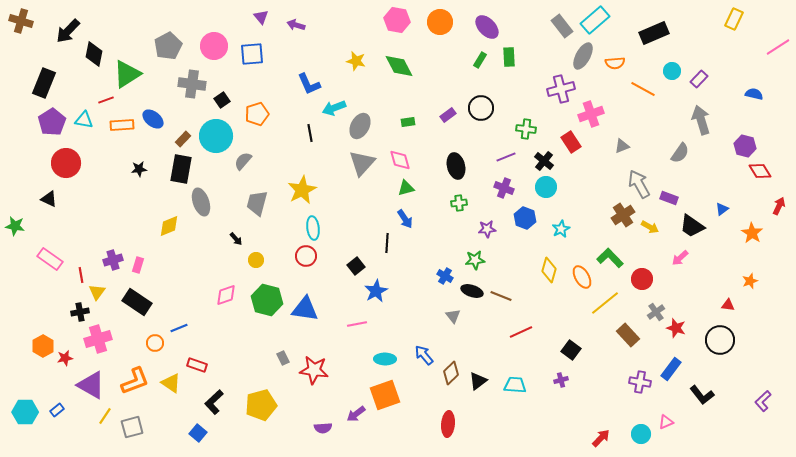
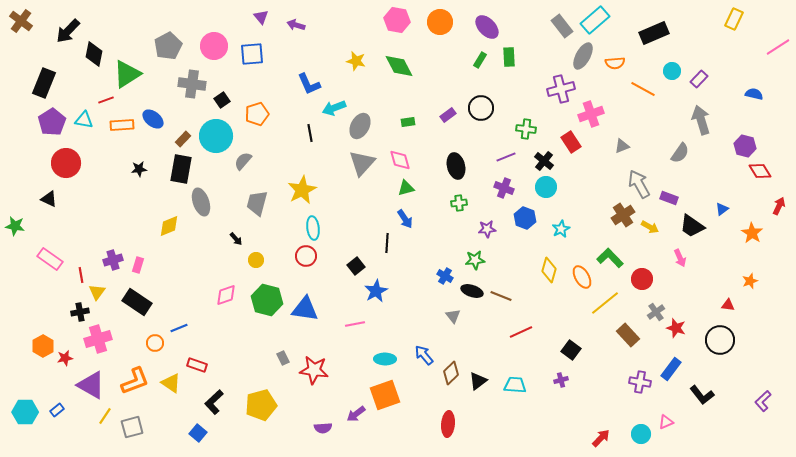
brown cross at (21, 21): rotated 20 degrees clockwise
pink arrow at (680, 258): rotated 72 degrees counterclockwise
pink line at (357, 324): moved 2 px left
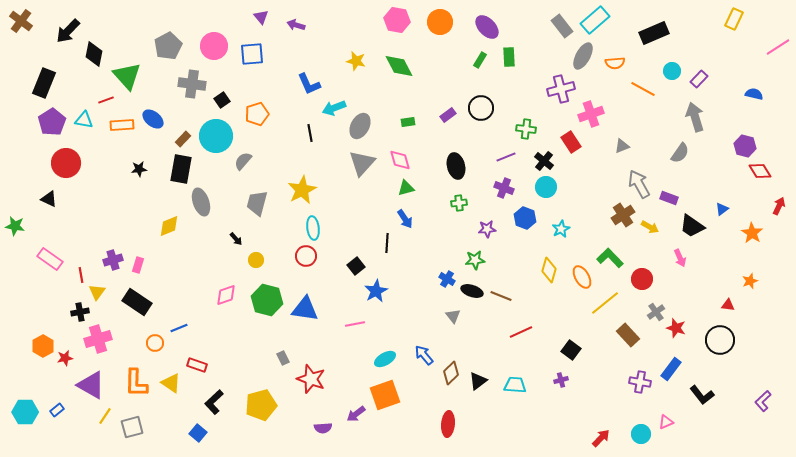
green triangle at (127, 74): moved 2 px down; rotated 40 degrees counterclockwise
gray arrow at (701, 120): moved 6 px left, 3 px up
blue cross at (445, 276): moved 2 px right, 3 px down
cyan ellipse at (385, 359): rotated 30 degrees counterclockwise
red star at (314, 370): moved 3 px left, 9 px down; rotated 12 degrees clockwise
orange L-shape at (135, 381): moved 1 px right, 2 px down; rotated 112 degrees clockwise
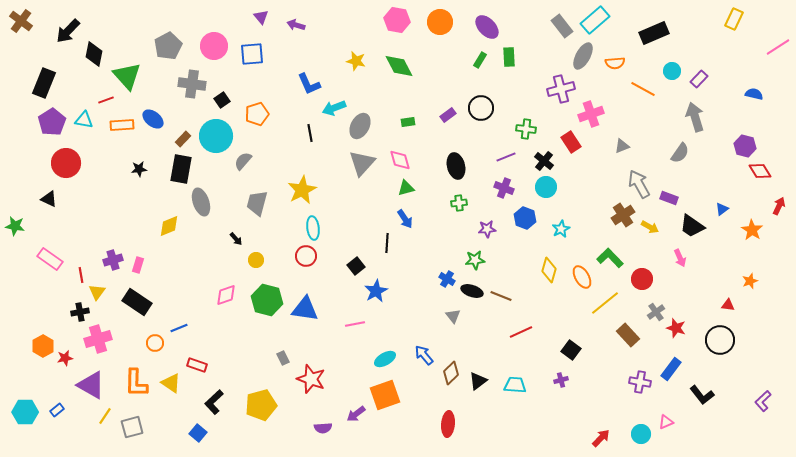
orange star at (752, 233): moved 3 px up
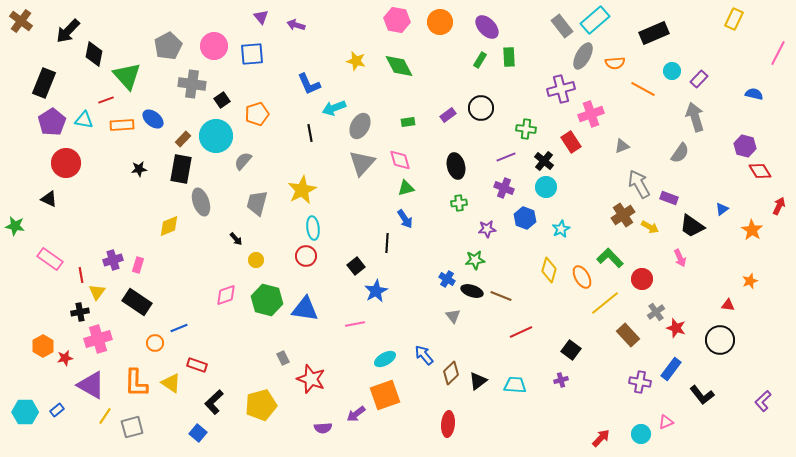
pink line at (778, 47): moved 6 px down; rotated 30 degrees counterclockwise
